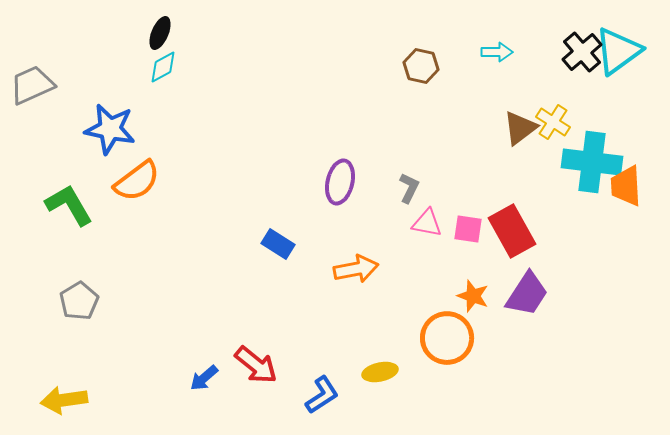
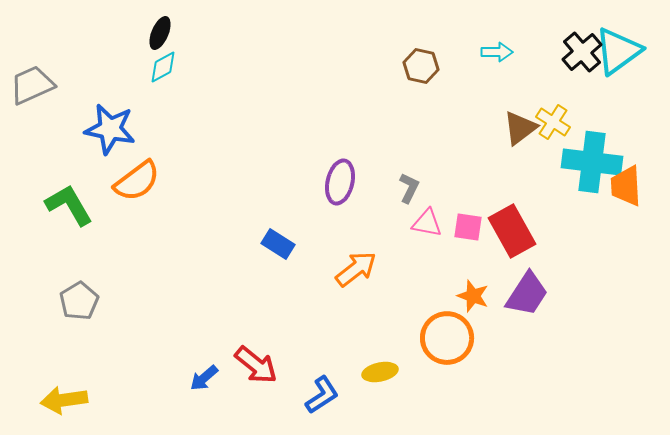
pink square: moved 2 px up
orange arrow: rotated 27 degrees counterclockwise
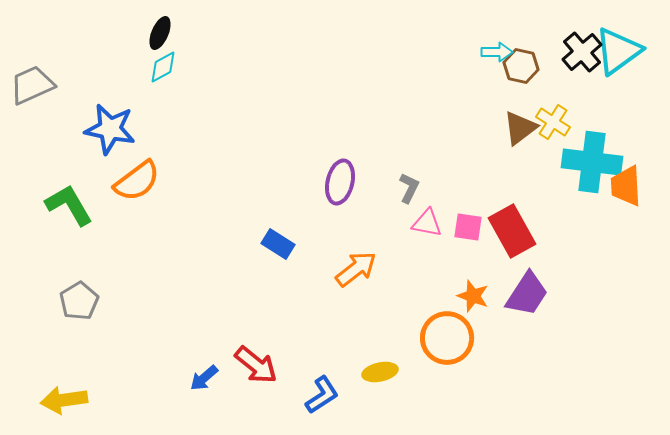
brown hexagon: moved 100 px right
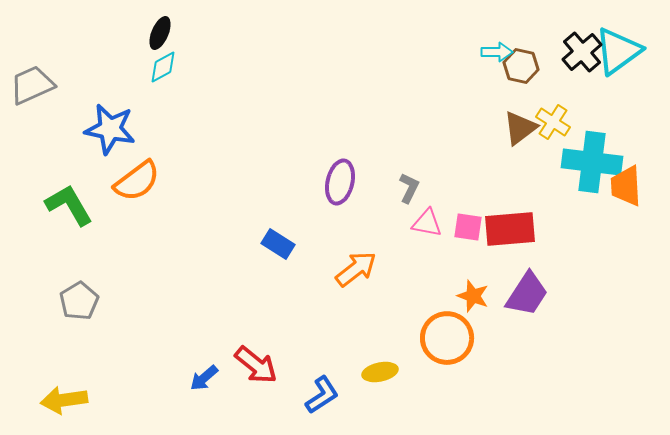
red rectangle: moved 2 px left, 2 px up; rotated 66 degrees counterclockwise
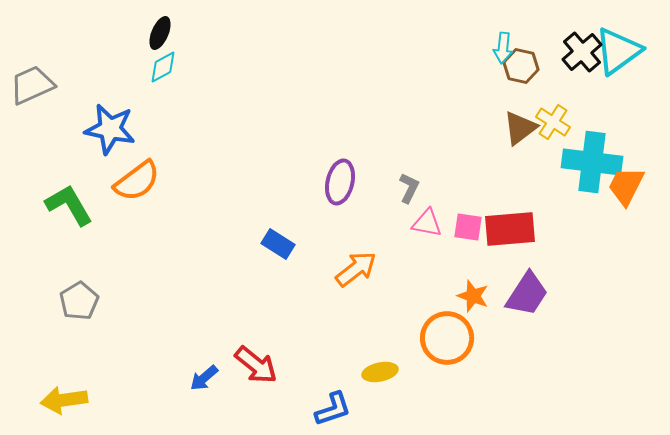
cyan arrow: moved 6 px right, 4 px up; rotated 96 degrees clockwise
orange trapezoid: rotated 30 degrees clockwise
blue L-shape: moved 11 px right, 14 px down; rotated 15 degrees clockwise
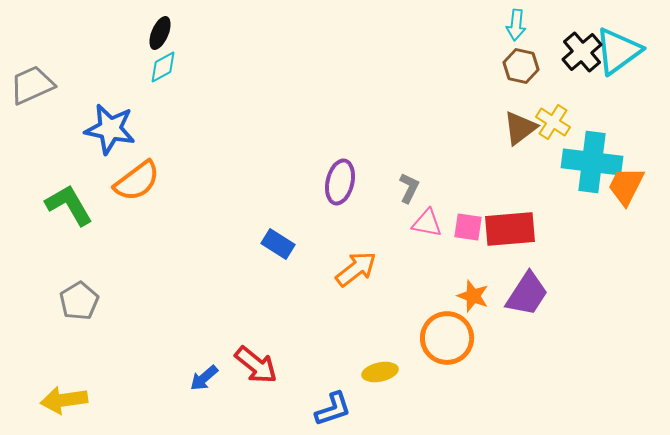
cyan arrow: moved 13 px right, 23 px up
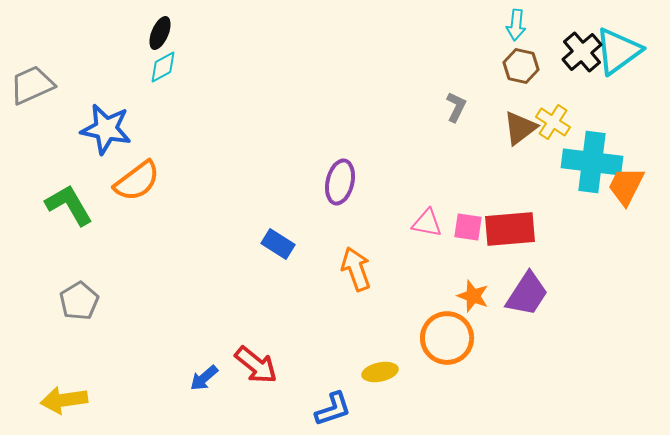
blue star: moved 4 px left
gray L-shape: moved 47 px right, 81 px up
orange arrow: rotated 72 degrees counterclockwise
